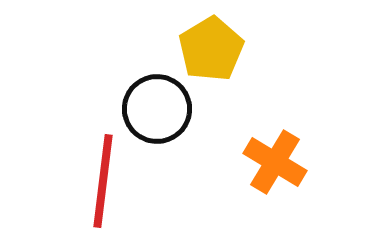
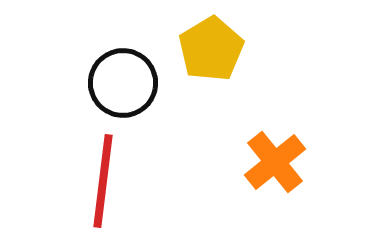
black circle: moved 34 px left, 26 px up
orange cross: rotated 20 degrees clockwise
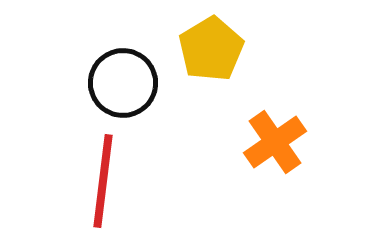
orange cross: moved 20 px up; rotated 4 degrees clockwise
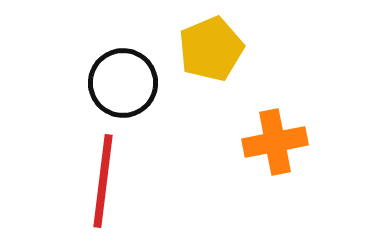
yellow pentagon: rotated 8 degrees clockwise
orange cross: rotated 24 degrees clockwise
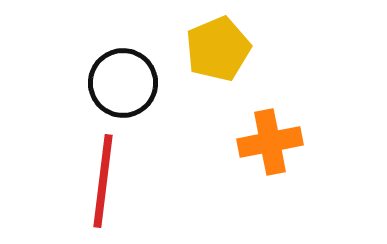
yellow pentagon: moved 7 px right
orange cross: moved 5 px left
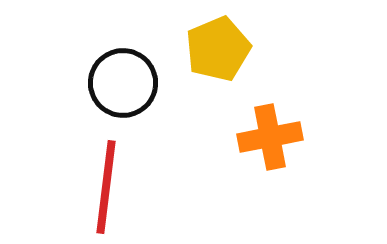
orange cross: moved 5 px up
red line: moved 3 px right, 6 px down
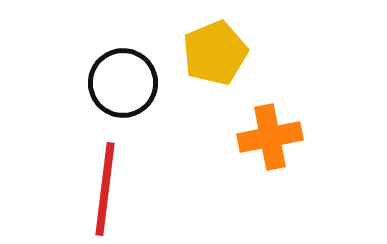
yellow pentagon: moved 3 px left, 4 px down
red line: moved 1 px left, 2 px down
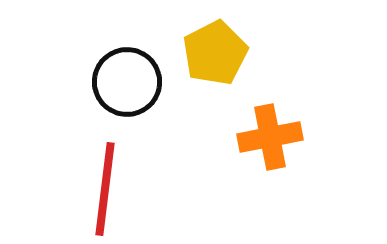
yellow pentagon: rotated 4 degrees counterclockwise
black circle: moved 4 px right, 1 px up
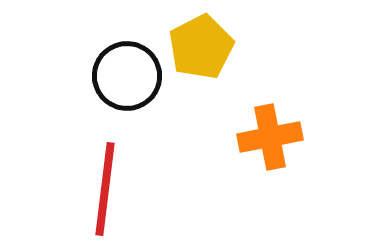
yellow pentagon: moved 14 px left, 6 px up
black circle: moved 6 px up
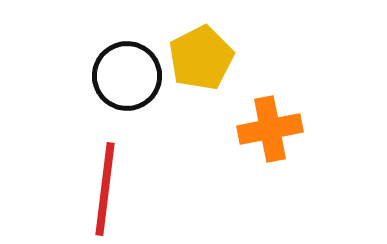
yellow pentagon: moved 11 px down
orange cross: moved 8 px up
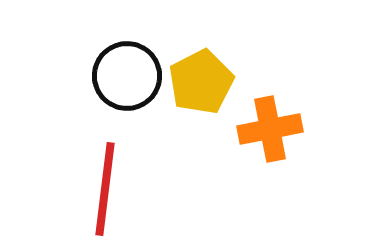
yellow pentagon: moved 24 px down
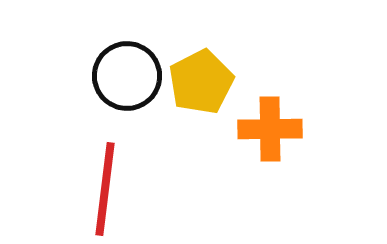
orange cross: rotated 10 degrees clockwise
